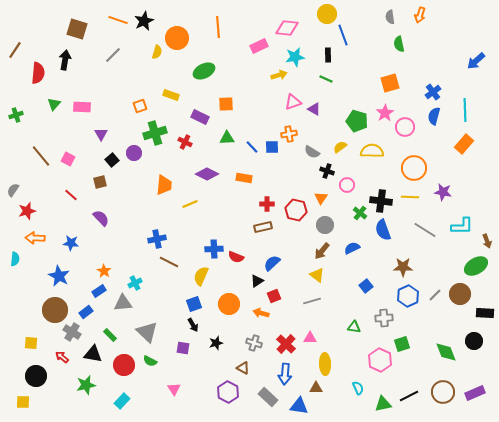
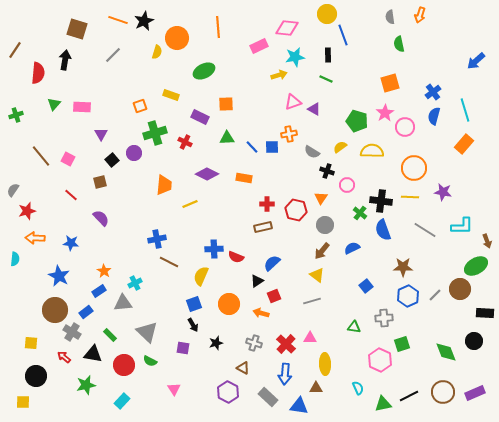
cyan line at (465, 110): rotated 15 degrees counterclockwise
brown circle at (460, 294): moved 5 px up
red arrow at (62, 357): moved 2 px right
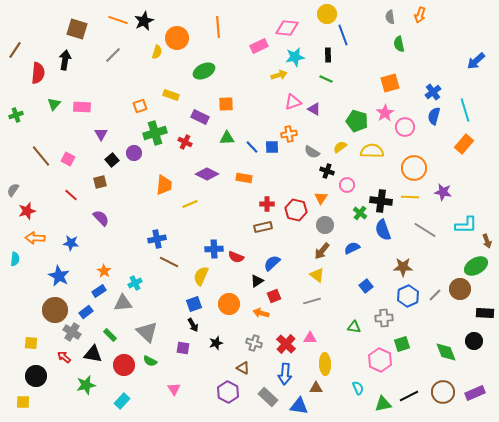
cyan L-shape at (462, 226): moved 4 px right, 1 px up
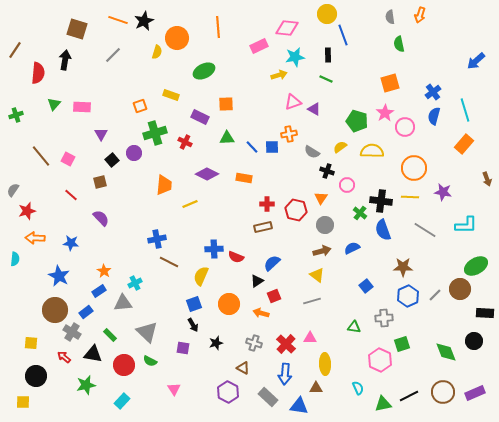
brown arrow at (487, 241): moved 62 px up
brown arrow at (322, 251): rotated 144 degrees counterclockwise
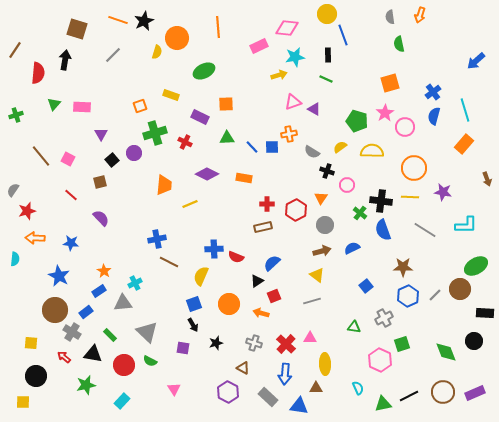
red hexagon at (296, 210): rotated 20 degrees clockwise
gray cross at (384, 318): rotated 24 degrees counterclockwise
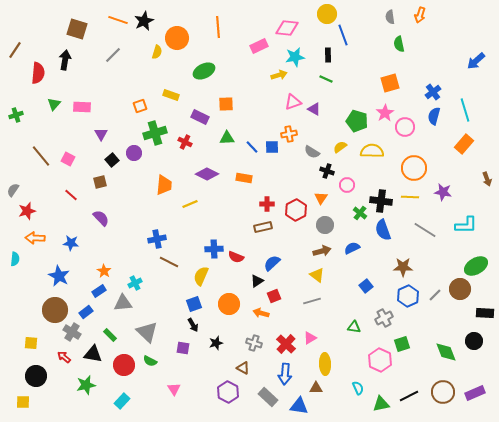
pink triangle at (310, 338): rotated 32 degrees counterclockwise
green triangle at (383, 404): moved 2 px left
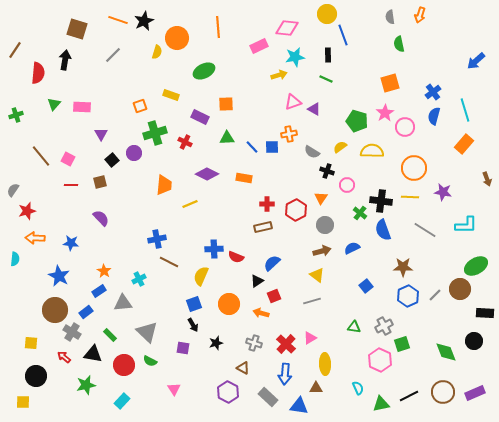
red line at (71, 195): moved 10 px up; rotated 40 degrees counterclockwise
cyan cross at (135, 283): moved 4 px right, 4 px up
gray cross at (384, 318): moved 8 px down
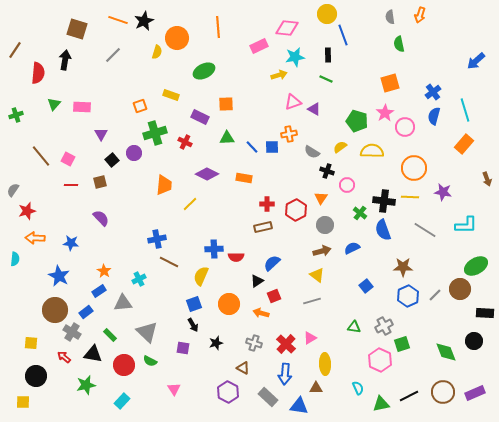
black cross at (381, 201): moved 3 px right
yellow line at (190, 204): rotated 21 degrees counterclockwise
red semicircle at (236, 257): rotated 21 degrees counterclockwise
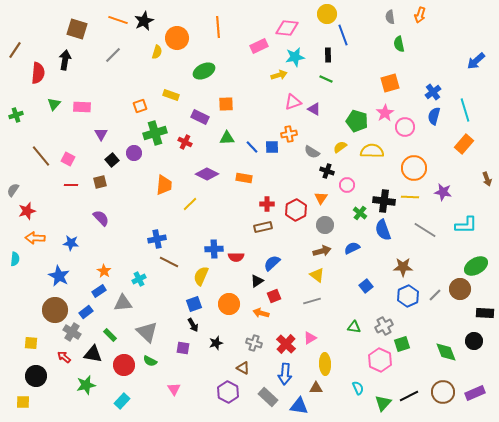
green triangle at (381, 404): moved 2 px right, 1 px up; rotated 36 degrees counterclockwise
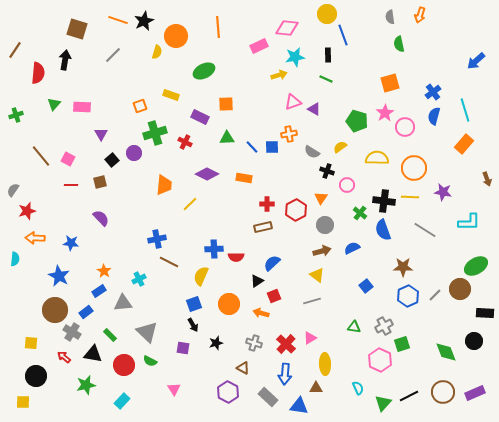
orange circle at (177, 38): moved 1 px left, 2 px up
yellow semicircle at (372, 151): moved 5 px right, 7 px down
cyan L-shape at (466, 225): moved 3 px right, 3 px up
